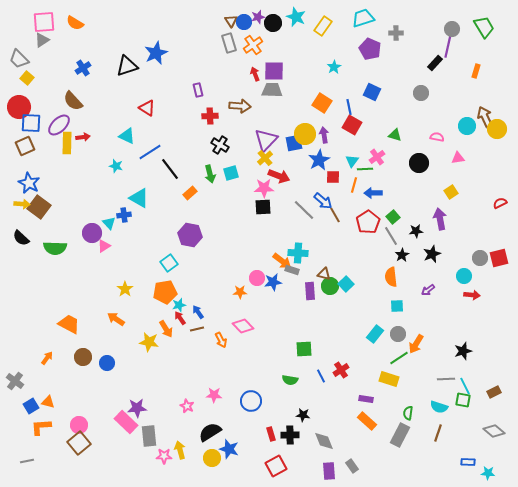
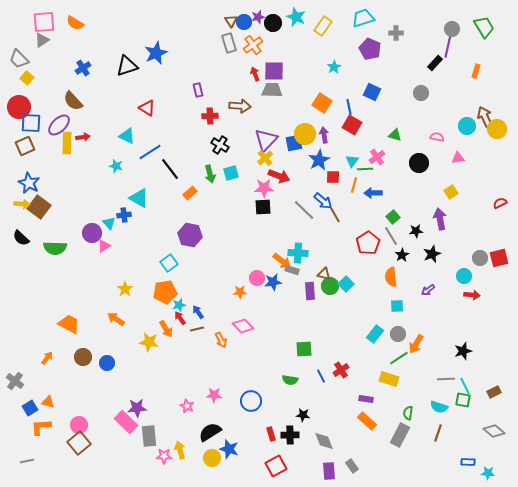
red pentagon at (368, 222): moved 21 px down
blue square at (31, 406): moved 1 px left, 2 px down
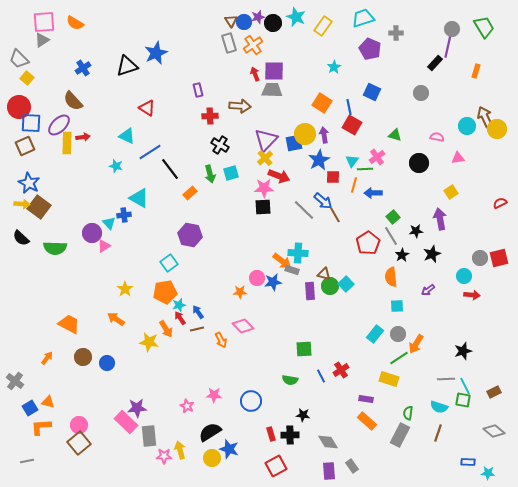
gray diamond at (324, 441): moved 4 px right, 1 px down; rotated 10 degrees counterclockwise
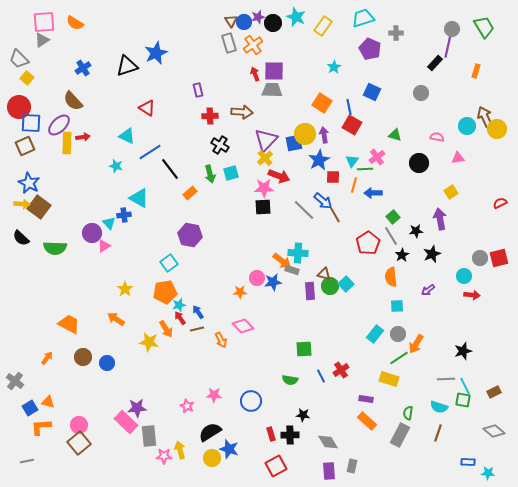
brown arrow at (240, 106): moved 2 px right, 6 px down
gray rectangle at (352, 466): rotated 48 degrees clockwise
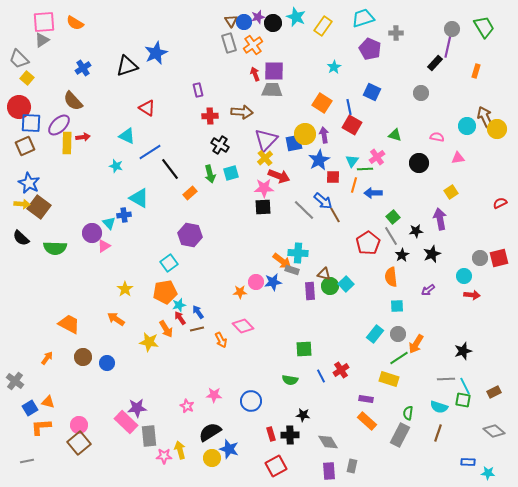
pink circle at (257, 278): moved 1 px left, 4 px down
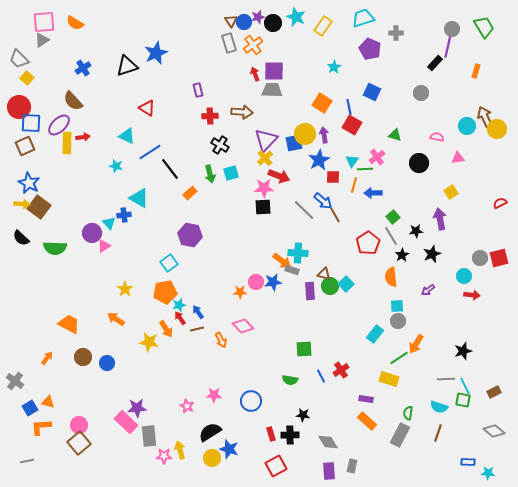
gray circle at (398, 334): moved 13 px up
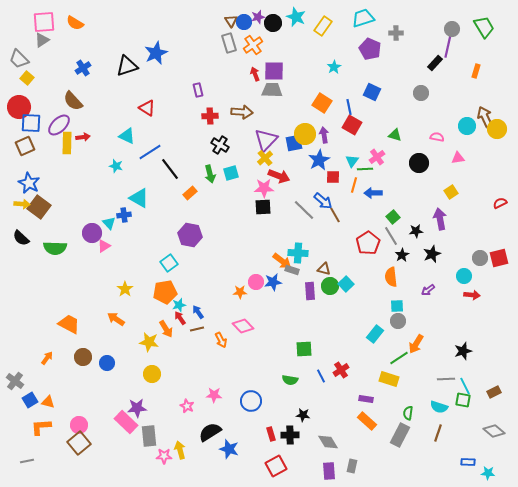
brown triangle at (324, 274): moved 5 px up
blue square at (30, 408): moved 8 px up
yellow circle at (212, 458): moved 60 px left, 84 px up
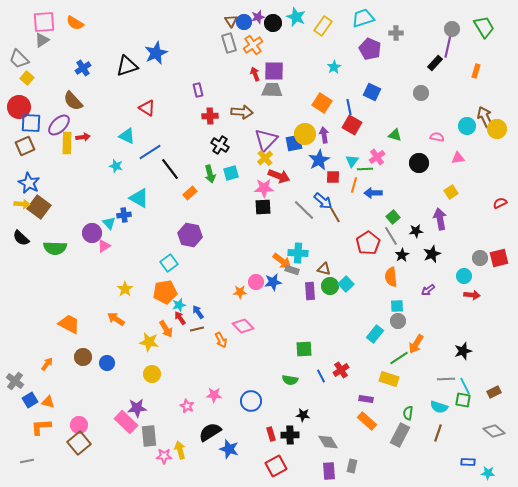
orange arrow at (47, 358): moved 6 px down
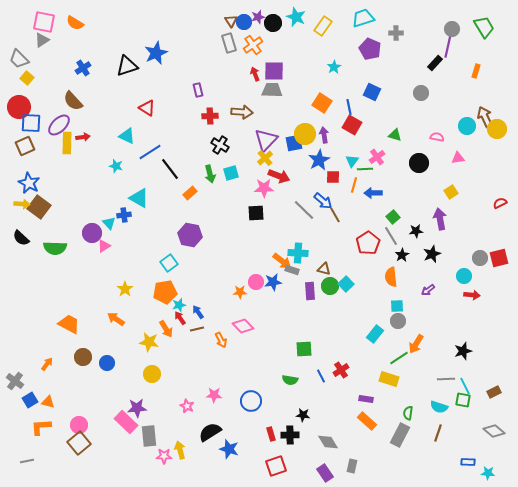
pink square at (44, 22): rotated 15 degrees clockwise
black square at (263, 207): moved 7 px left, 6 px down
red square at (276, 466): rotated 10 degrees clockwise
purple rectangle at (329, 471): moved 4 px left, 2 px down; rotated 30 degrees counterclockwise
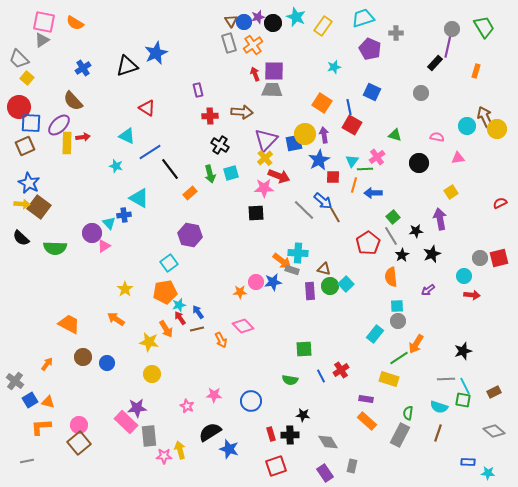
cyan star at (334, 67): rotated 16 degrees clockwise
